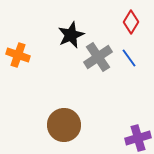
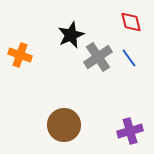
red diamond: rotated 45 degrees counterclockwise
orange cross: moved 2 px right
purple cross: moved 8 px left, 7 px up
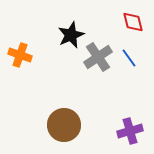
red diamond: moved 2 px right
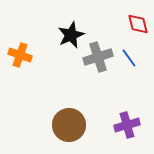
red diamond: moved 5 px right, 2 px down
gray cross: rotated 16 degrees clockwise
brown circle: moved 5 px right
purple cross: moved 3 px left, 6 px up
